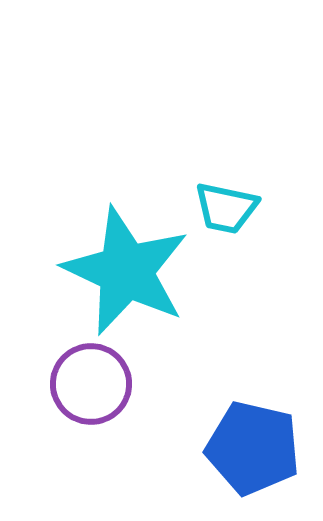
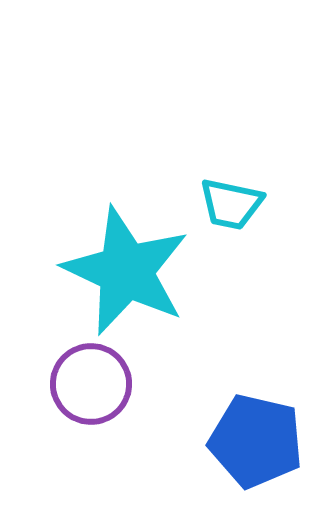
cyan trapezoid: moved 5 px right, 4 px up
blue pentagon: moved 3 px right, 7 px up
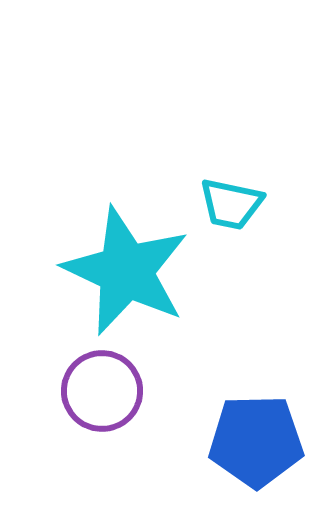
purple circle: moved 11 px right, 7 px down
blue pentagon: rotated 14 degrees counterclockwise
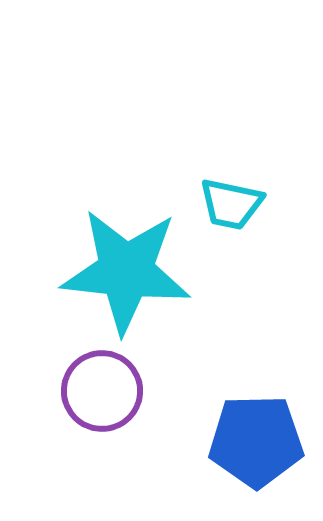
cyan star: rotated 19 degrees counterclockwise
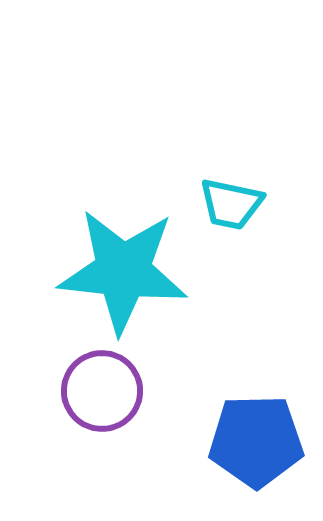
cyan star: moved 3 px left
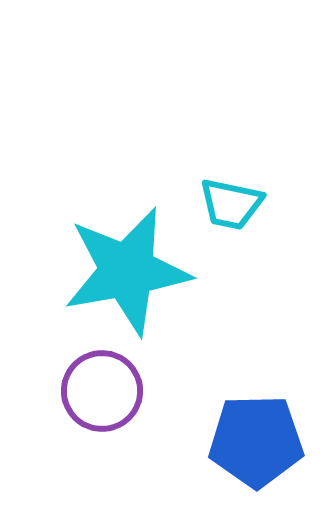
cyan star: moved 4 px right; rotated 16 degrees counterclockwise
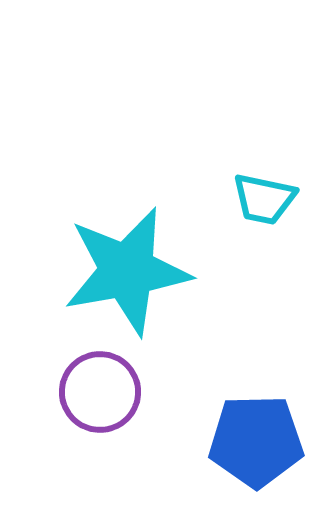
cyan trapezoid: moved 33 px right, 5 px up
purple circle: moved 2 px left, 1 px down
